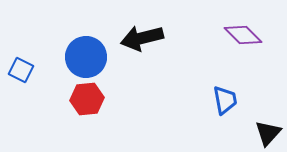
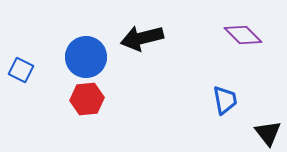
black triangle: rotated 20 degrees counterclockwise
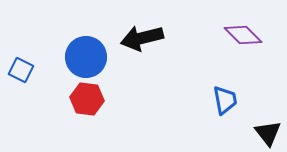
red hexagon: rotated 12 degrees clockwise
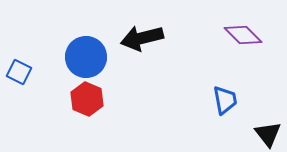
blue square: moved 2 px left, 2 px down
red hexagon: rotated 16 degrees clockwise
black triangle: moved 1 px down
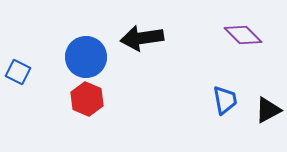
black arrow: rotated 6 degrees clockwise
blue square: moved 1 px left
black triangle: moved 24 px up; rotated 40 degrees clockwise
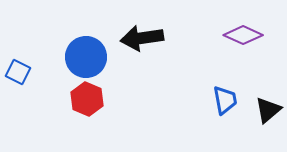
purple diamond: rotated 21 degrees counterclockwise
black triangle: rotated 12 degrees counterclockwise
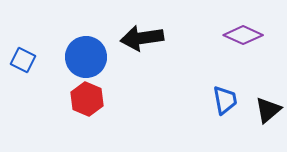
blue square: moved 5 px right, 12 px up
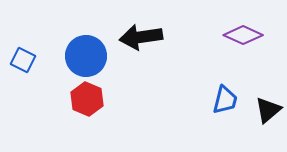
black arrow: moved 1 px left, 1 px up
blue circle: moved 1 px up
blue trapezoid: rotated 24 degrees clockwise
